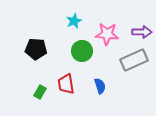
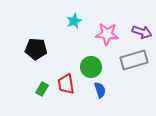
purple arrow: rotated 18 degrees clockwise
green circle: moved 9 px right, 16 px down
gray rectangle: rotated 8 degrees clockwise
blue semicircle: moved 4 px down
green rectangle: moved 2 px right, 3 px up
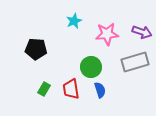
pink star: rotated 10 degrees counterclockwise
gray rectangle: moved 1 px right, 2 px down
red trapezoid: moved 5 px right, 5 px down
green rectangle: moved 2 px right
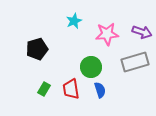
black pentagon: moved 1 px right; rotated 20 degrees counterclockwise
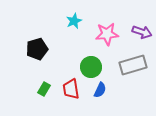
gray rectangle: moved 2 px left, 3 px down
blue semicircle: rotated 42 degrees clockwise
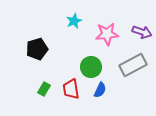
gray rectangle: rotated 12 degrees counterclockwise
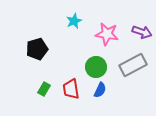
pink star: rotated 15 degrees clockwise
green circle: moved 5 px right
